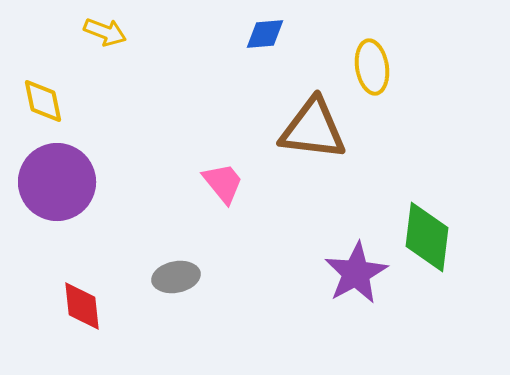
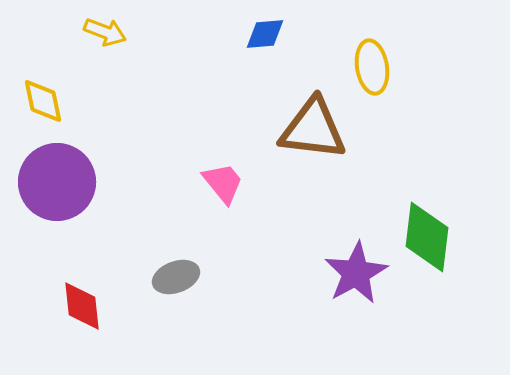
gray ellipse: rotated 9 degrees counterclockwise
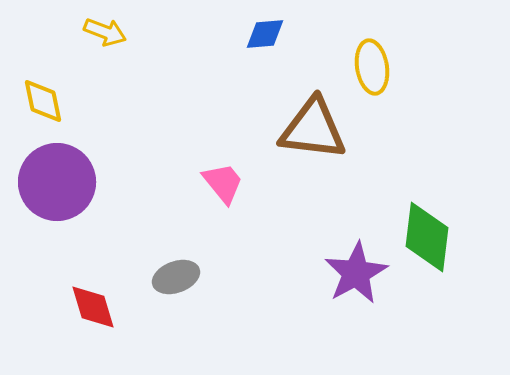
red diamond: moved 11 px right, 1 px down; rotated 10 degrees counterclockwise
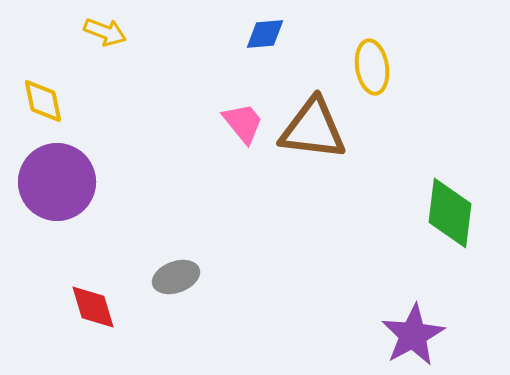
pink trapezoid: moved 20 px right, 60 px up
green diamond: moved 23 px right, 24 px up
purple star: moved 57 px right, 62 px down
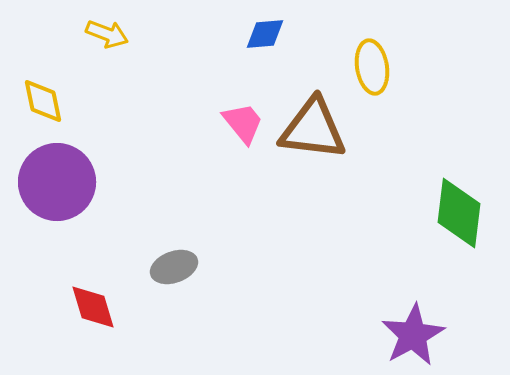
yellow arrow: moved 2 px right, 2 px down
green diamond: moved 9 px right
gray ellipse: moved 2 px left, 10 px up
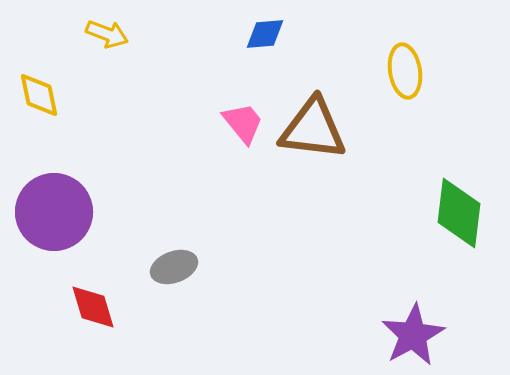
yellow ellipse: moved 33 px right, 4 px down
yellow diamond: moved 4 px left, 6 px up
purple circle: moved 3 px left, 30 px down
